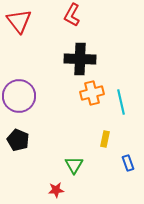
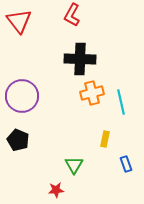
purple circle: moved 3 px right
blue rectangle: moved 2 px left, 1 px down
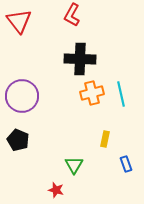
cyan line: moved 8 px up
red star: rotated 21 degrees clockwise
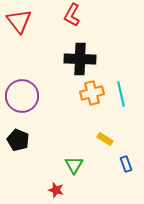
yellow rectangle: rotated 70 degrees counterclockwise
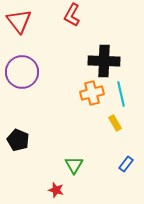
black cross: moved 24 px right, 2 px down
purple circle: moved 24 px up
yellow rectangle: moved 10 px right, 16 px up; rotated 28 degrees clockwise
blue rectangle: rotated 56 degrees clockwise
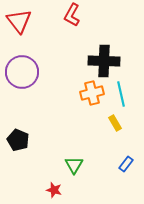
red star: moved 2 px left
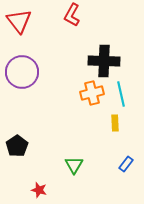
yellow rectangle: rotated 28 degrees clockwise
black pentagon: moved 1 px left, 6 px down; rotated 15 degrees clockwise
red star: moved 15 px left
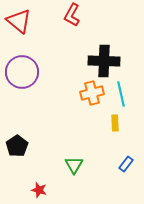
red triangle: rotated 12 degrees counterclockwise
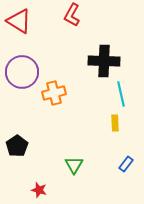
red triangle: rotated 8 degrees counterclockwise
orange cross: moved 38 px left
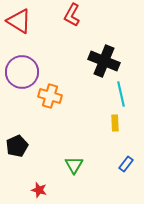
black cross: rotated 20 degrees clockwise
orange cross: moved 4 px left, 3 px down; rotated 30 degrees clockwise
black pentagon: rotated 10 degrees clockwise
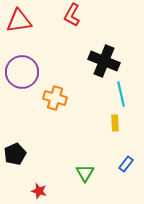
red triangle: rotated 40 degrees counterclockwise
orange cross: moved 5 px right, 2 px down
black pentagon: moved 2 px left, 8 px down
green triangle: moved 11 px right, 8 px down
red star: moved 1 px down
